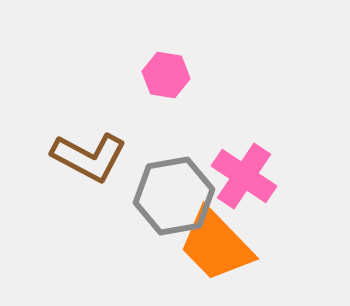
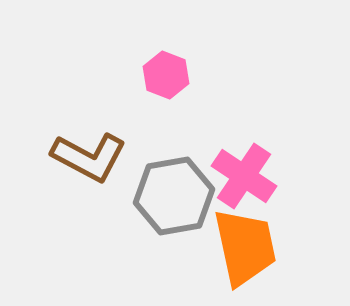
pink hexagon: rotated 12 degrees clockwise
orange trapezoid: moved 29 px right, 2 px down; rotated 148 degrees counterclockwise
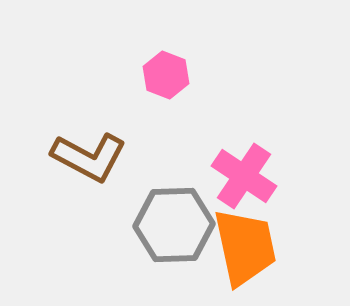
gray hexagon: moved 29 px down; rotated 8 degrees clockwise
